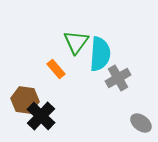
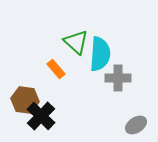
green triangle: rotated 24 degrees counterclockwise
gray cross: rotated 30 degrees clockwise
gray ellipse: moved 5 px left, 2 px down; rotated 70 degrees counterclockwise
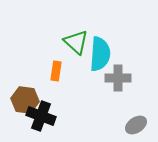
orange rectangle: moved 2 px down; rotated 48 degrees clockwise
black cross: rotated 24 degrees counterclockwise
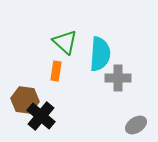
green triangle: moved 11 px left
black cross: rotated 20 degrees clockwise
